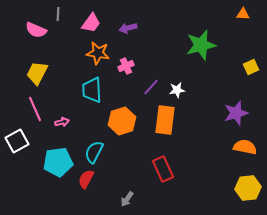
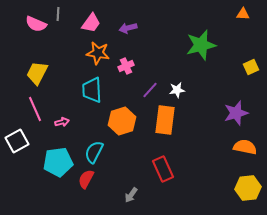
pink semicircle: moved 6 px up
purple line: moved 1 px left, 3 px down
gray arrow: moved 4 px right, 4 px up
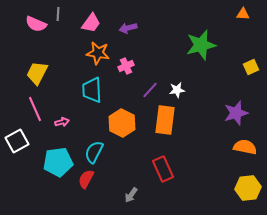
orange hexagon: moved 2 px down; rotated 16 degrees counterclockwise
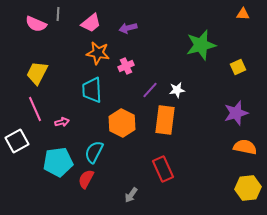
pink trapezoid: rotated 15 degrees clockwise
yellow square: moved 13 px left
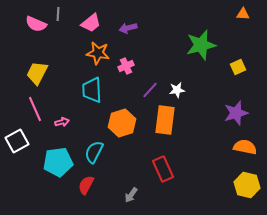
orange hexagon: rotated 16 degrees clockwise
red semicircle: moved 6 px down
yellow hexagon: moved 1 px left, 3 px up; rotated 20 degrees clockwise
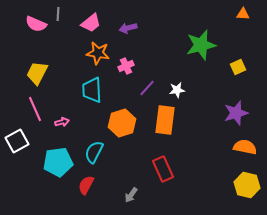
purple line: moved 3 px left, 2 px up
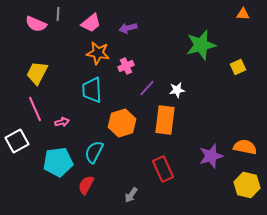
purple star: moved 25 px left, 43 px down
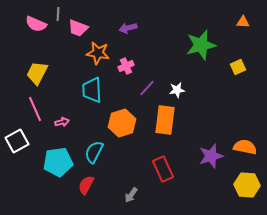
orange triangle: moved 8 px down
pink trapezoid: moved 13 px left, 5 px down; rotated 60 degrees clockwise
yellow hexagon: rotated 10 degrees counterclockwise
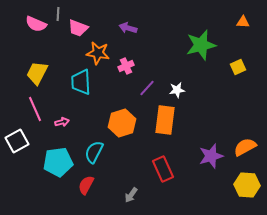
purple arrow: rotated 30 degrees clockwise
cyan trapezoid: moved 11 px left, 8 px up
orange semicircle: rotated 40 degrees counterclockwise
